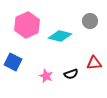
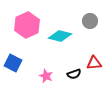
blue square: moved 1 px down
black semicircle: moved 3 px right
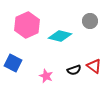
red triangle: moved 3 px down; rotated 42 degrees clockwise
black semicircle: moved 4 px up
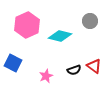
pink star: rotated 24 degrees clockwise
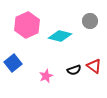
blue square: rotated 24 degrees clockwise
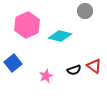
gray circle: moved 5 px left, 10 px up
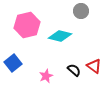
gray circle: moved 4 px left
pink hexagon: rotated 10 degrees clockwise
black semicircle: rotated 120 degrees counterclockwise
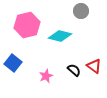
blue square: rotated 12 degrees counterclockwise
